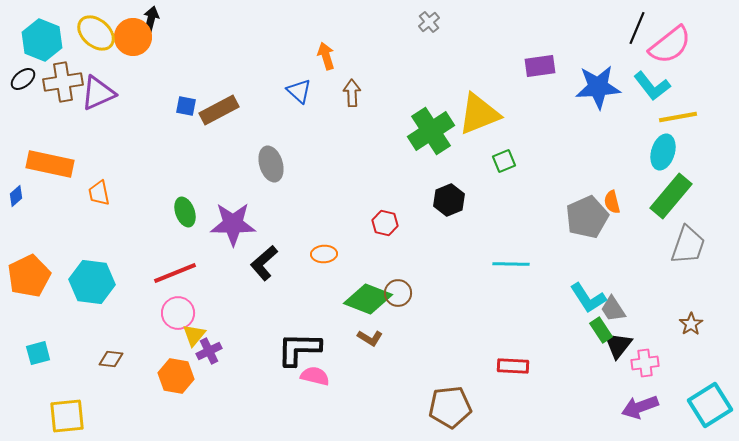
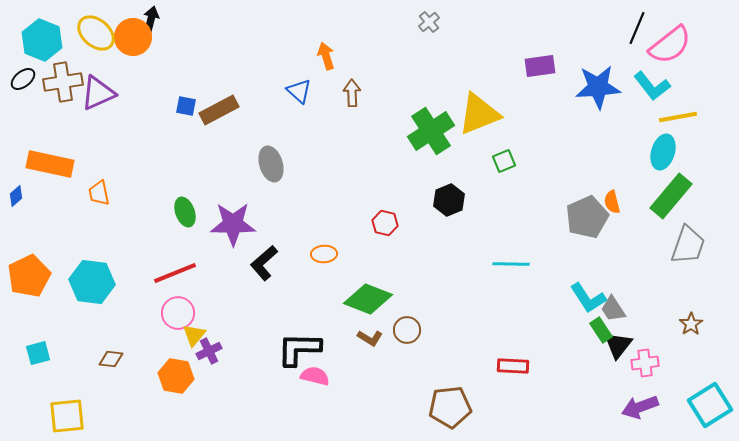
brown circle at (398, 293): moved 9 px right, 37 px down
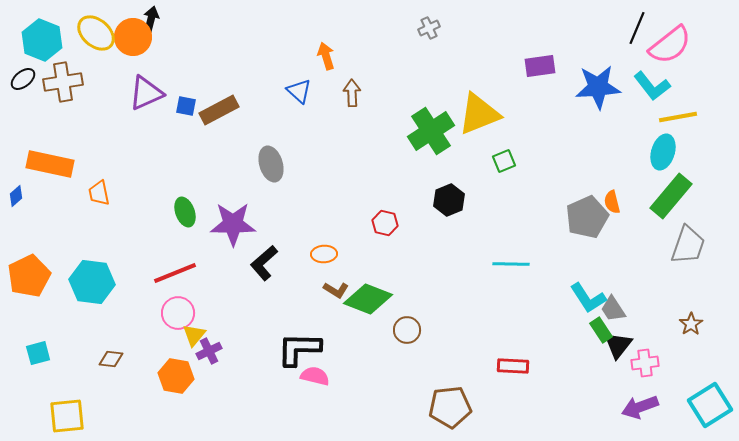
gray cross at (429, 22): moved 6 px down; rotated 15 degrees clockwise
purple triangle at (98, 93): moved 48 px right
brown L-shape at (370, 338): moved 34 px left, 48 px up
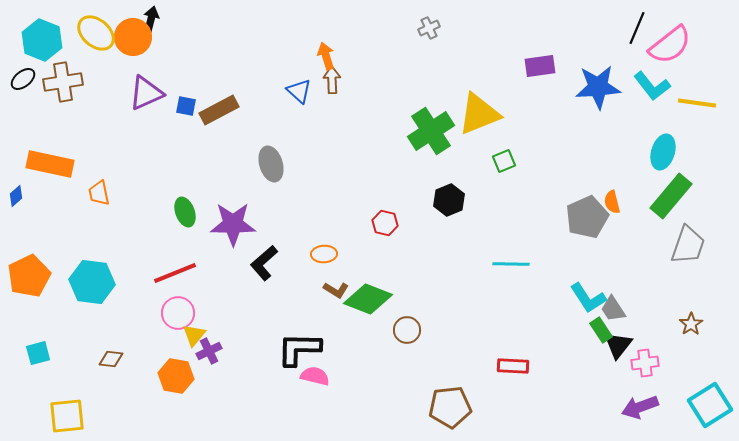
brown arrow at (352, 93): moved 20 px left, 13 px up
yellow line at (678, 117): moved 19 px right, 14 px up; rotated 18 degrees clockwise
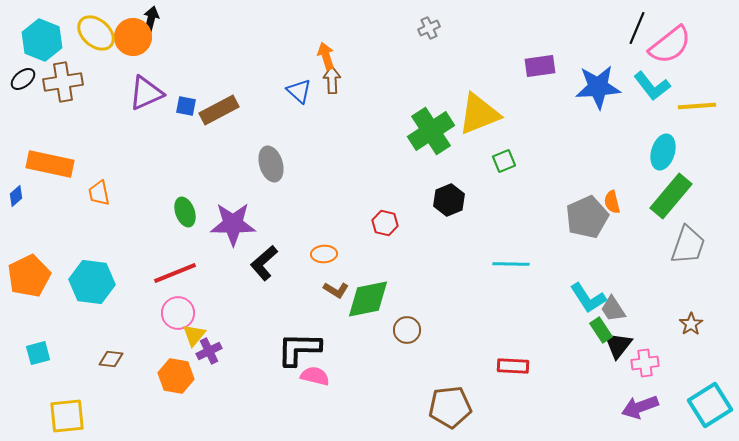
yellow line at (697, 103): moved 3 px down; rotated 12 degrees counterclockwise
green diamond at (368, 299): rotated 33 degrees counterclockwise
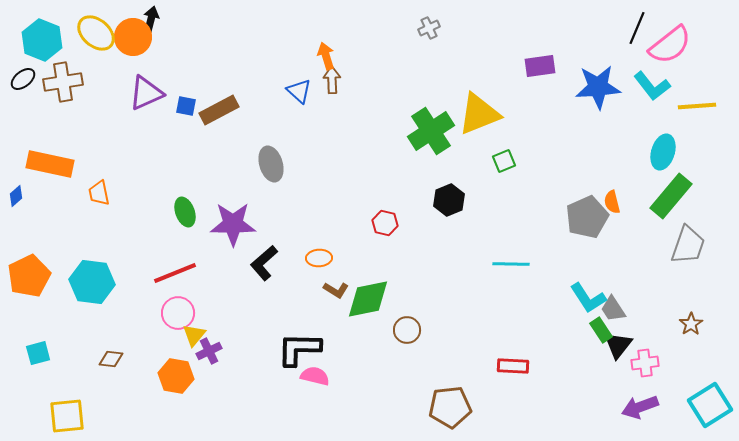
orange ellipse at (324, 254): moved 5 px left, 4 px down
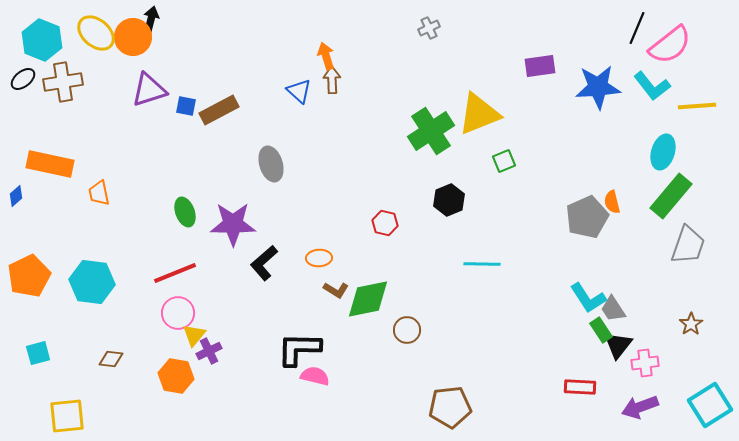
purple triangle at (146, 93): moved 3 px right, 3 px up; rotated 6 degrees clockwise
cyan line at (511, 264): moved 29 px left
red rectangle at (513, 366): moved 67 px right, 21 px down
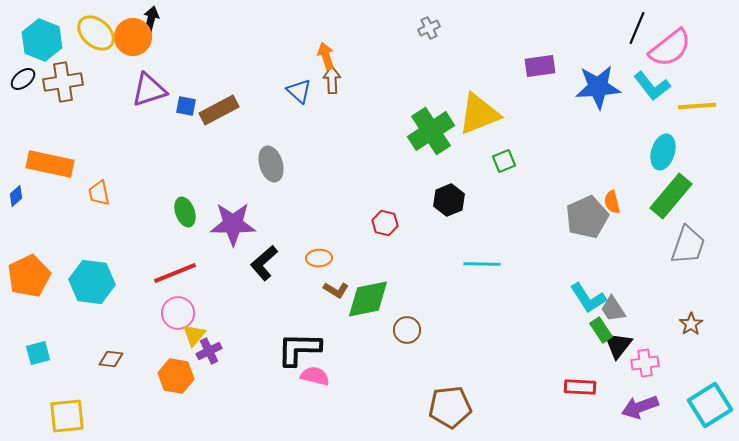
pink semicircle at (670, 45): moved 3 px down
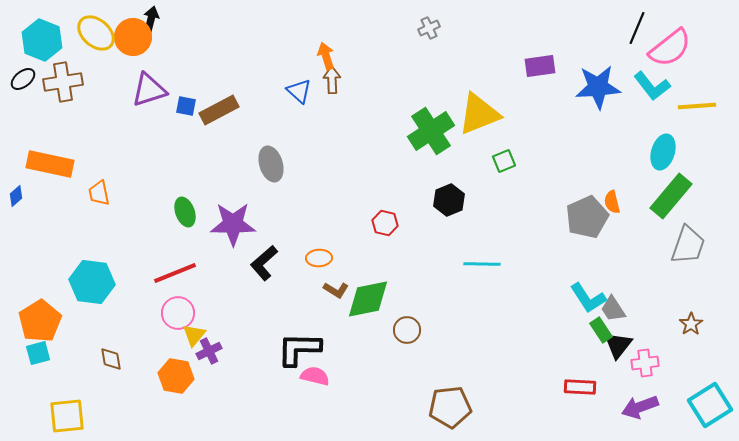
orange pentagon at (29, 276): moved 11 px right, 45 px down; rotated 6 degrees counterclockwise
brown diamond at (111, 359): rotated 75 degrees clockwise
